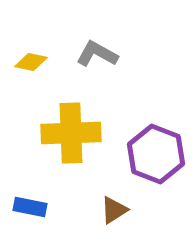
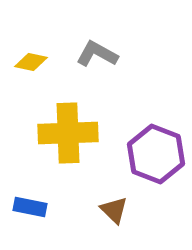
yellow cross: moved 3 px left
brown triangle: rotated 44 degrees counterclockwise
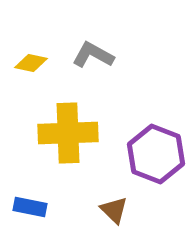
gray L-shape: moved 4 px left, 1 px down
yellow diamond: moved 1 px down
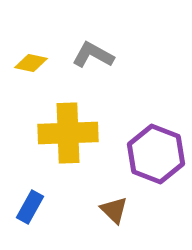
blue rectangle: rotated 72 degrees counterclockwise
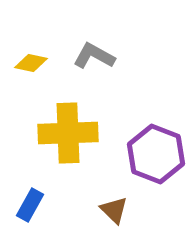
gray L-shape: moved 1 px right, 1 px down
blue rectangle: moved 2 px up
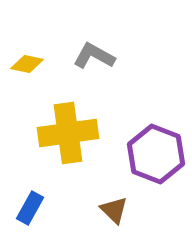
yellow diamond: moved 4 px left, 1 px down
yellow cross: rotated 6 degrees counterclockwise
blue rectangle: moved 3 px down
